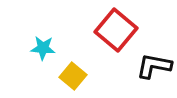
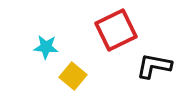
red square: rotated 24 degrees clockwise
cyan star: moved 3 px right, 1 px up
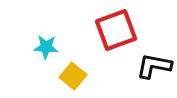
red square: rotated 6 degrees clockwise
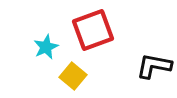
red square: moved 23 px left
cyan star: rotated 30 degrees counterclockwise
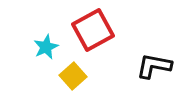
red square: rotated 9 degrees counterclockwise
yellow square: rotated 8 degrees clockwise
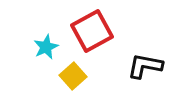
red square: moved 1 px left, 1 px down
black L-shape: moved 9 px left
